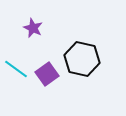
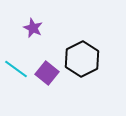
black hexagon: rotated 20 degrees clockwise
purple square: moved 1 px up; rotated 15 degrees counterclockwise
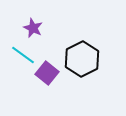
cyan line: moved 7 px right, 14 px up
